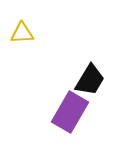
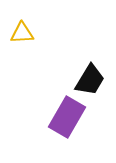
purple rectangle: moved 3 px left, 5 px down
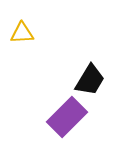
purple rectangle: rotated 15 degrees clockwise
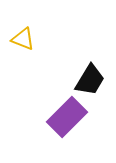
yellow triangle: moved 1 px right, 6 px down; rotated 25 degrees clockwise
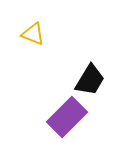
yellow triangle: moved 10 px right, 5 px up
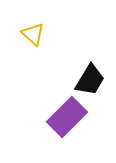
yellow triangle: rotated 20 degrees clockwise
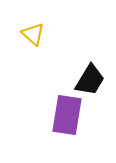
purple rectangle: moved 2 px up; rotated 36 degrees counterclockwise
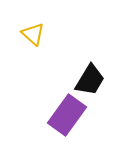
purple rectangle: rotated 27 degrees clockwise
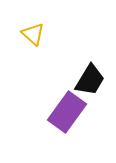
purple rectangle: moved 3 px up
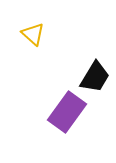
black trapezoid: moved 5 px right, 3 px up
